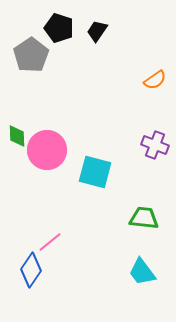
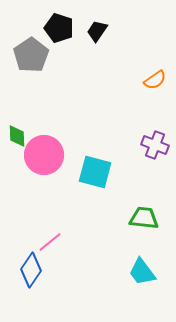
pink circle: moved 3 px left, 5 px down
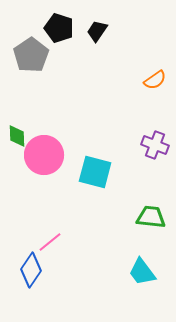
green trapezoid: moved 7 px right, 1 px up
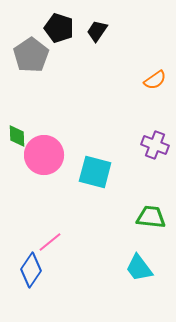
cyan trapezoid: moved 3 px left, 4 px up
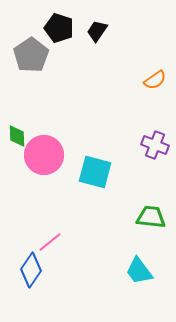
cyan trapezoid: moved 3 px down
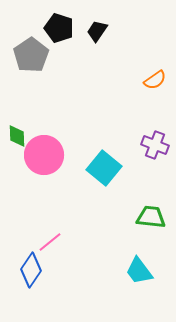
cyan square: moved 9 px right, 4 px up; rotated 24 degrees clockwise
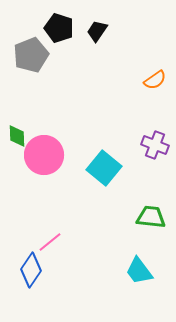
gray pentagon: rotated 12 degrees clockwise
